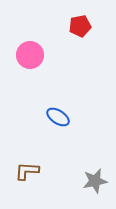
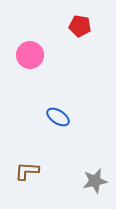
red pentagon: rotated 20 degrees clockwise
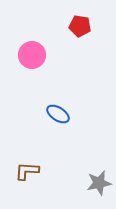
pink circle: moved 2 px right
blue ellipse: moved 3 px up
gray star: moved 4 px right, 2 px down
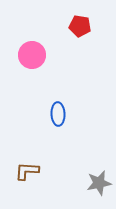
blue ellipse: rotated 55 degrees clockwise
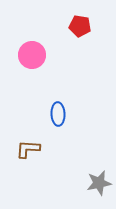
brown L-shape: moved 1 px right, 22 px up
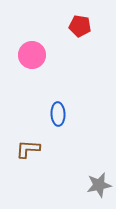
gray star: moved 2 px down
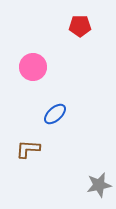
red pentagon: rotated 10 degrees counterclockwise
pink circle: moved 1 px right, 12 px down
blue ellipse: moved 3 px left; rotated 50 degrees clockwise
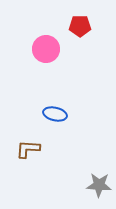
pink circle: moved 13 px right, 18 px up
blue ellipse: rotated 55 degrees clockwise
gray star: rotated 15 degrees clockwise
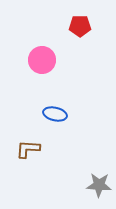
pink circle: moved 4 px left, 11 px down
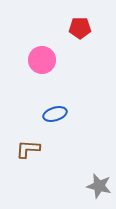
red pentagon: moved 2 px down
blue ellipse: rotated 30 degrees counterclockwise
gray star: moved 1 px down; rotated 10 degrees clockwise
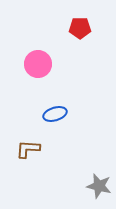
pink circle: moved 4 px left, 4 px down
